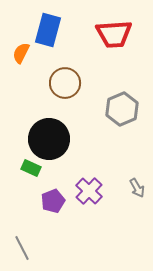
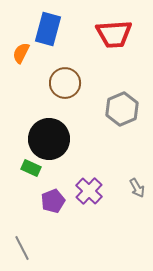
blue rectangle: moved 1 px up
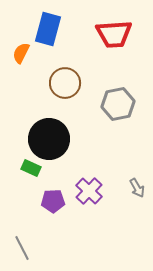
gray hexagon: moved 4 px left, 5 px up; rotated 12 degrees clockwise
purple pentagon: rotated 20 degrees clockwise
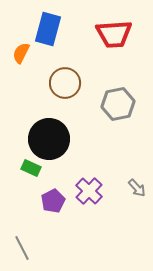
gray arrow: rotated 12 degrees counterclockwise
purple pentagon: rotated 25 degrees counterclockwise
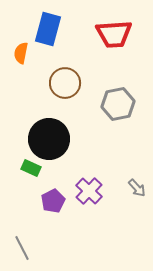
orange semicircle: rotated 15 degrees counterclockwise
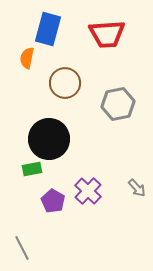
red trapezoid: moved 7 px left
orange semicircle: moved 6 px right, 5 px down
green rectangle: moved 1 px right, 1 px down; rotated 36 degrees counterclockwise
purple cross: moved 1 px left
purple pentagon: rotated 15 degrees counterclockwise
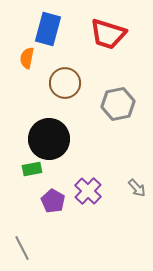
red trapezoid: moved 1 px right; rotated 21 degrees clockwise
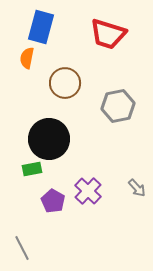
blue rectangle: moved 7 px left, 2 px up
gray hexagon: moved 2 px down
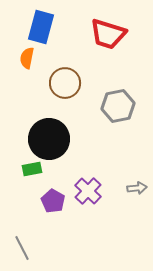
gray arrow: rotated 54 degrees counterclockwise
